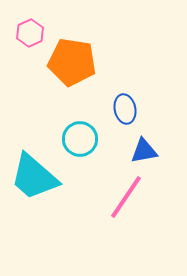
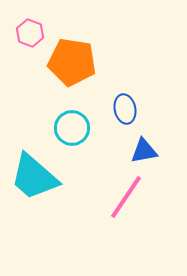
pink hexagon: rotated 16 degrees counterclockwise
cyan circle: moved 8 px left, 11 px up
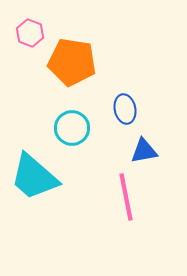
pink line: rotated 45 degrees counterclockwise
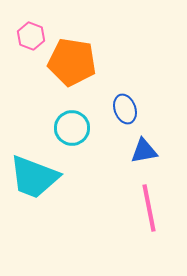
pink hexagon: moved 1 px right, 3 px down
blue ellipse: rotated 8 degrees counterclockwise
cyan trapezoid: rotated 20 degrees counterclockwise
pink line: moved 23 px right, 11 px down
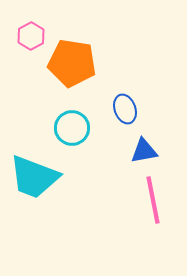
pink hexagon: rotated 12 degrees clockwise
orange pentagon: moved 1 px down
pink line: moved 4 px right, 8 px up
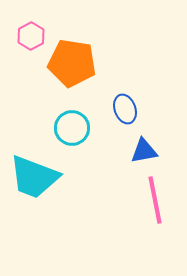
pink line: moved 2 px right
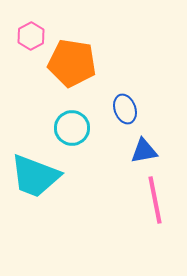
cyan trapezoid: moved 1 px right, 1 px up
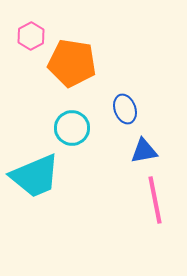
cyan trapezoid: rotated 44 degrees counterclockwise
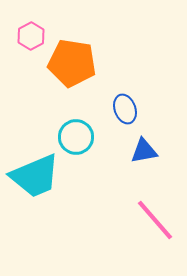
cyan circle: moved 4 px right, 9 px down
pink line: moved 20 px down; rotated 30 degrees counterclockwise
